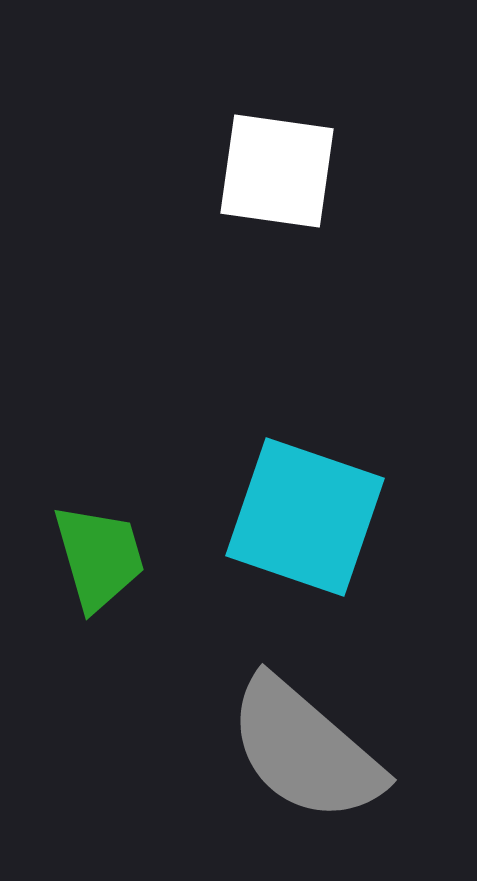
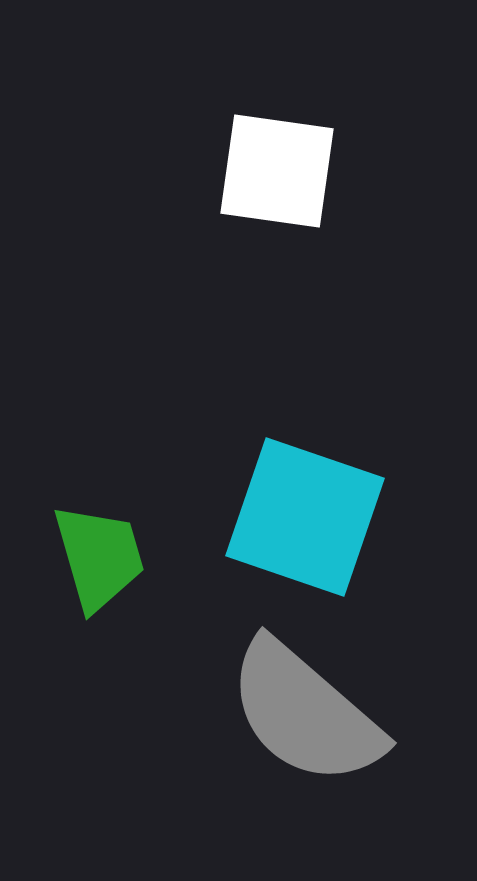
gray semicircle: moved 37 px up
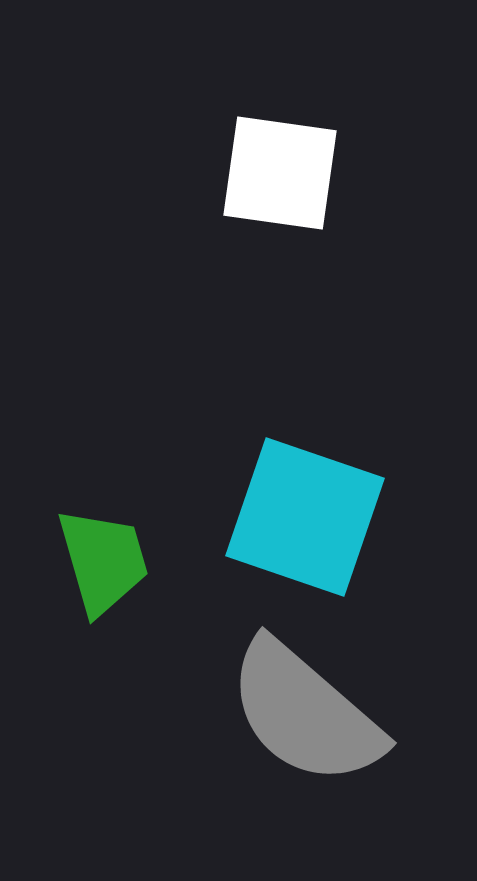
white square: moved 3 px right, 2 px down
green trapezoid: moved 4 px right, 4 px down
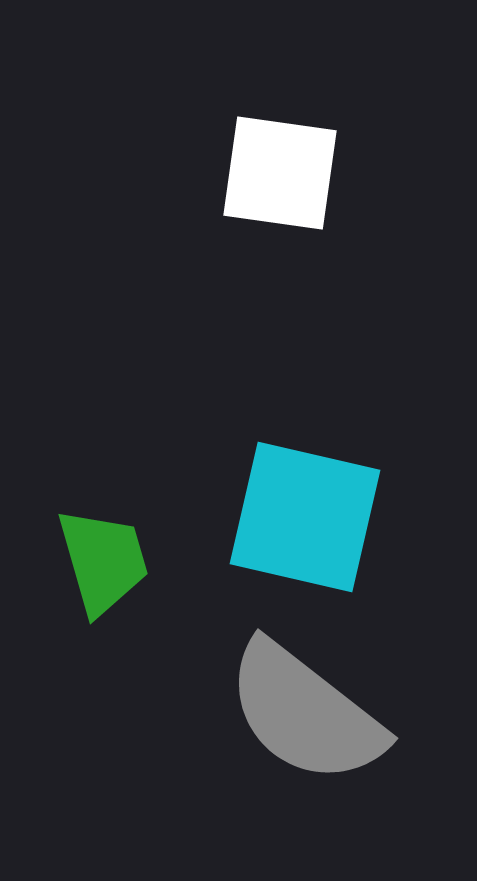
cyan square: rotated 6 degrees counterclockwise
gray semicircle: rotated 3 degrees counterclockwise
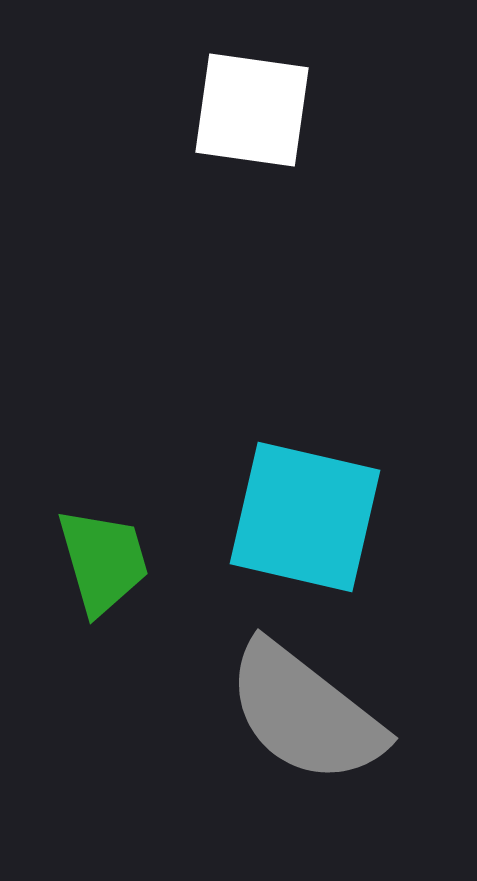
white square: moved 28 px left, 63 px up
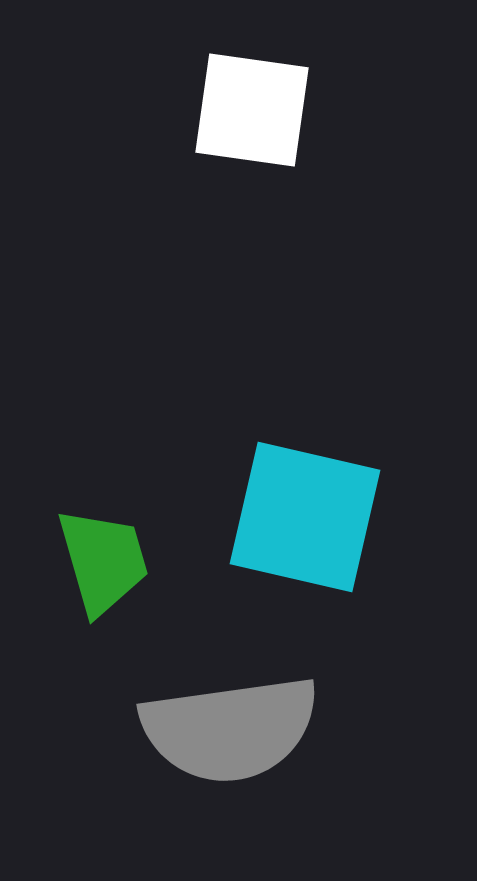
gray semicircle: moved 75 px left, 16 px down; rotated 46 degrees counterclockwise
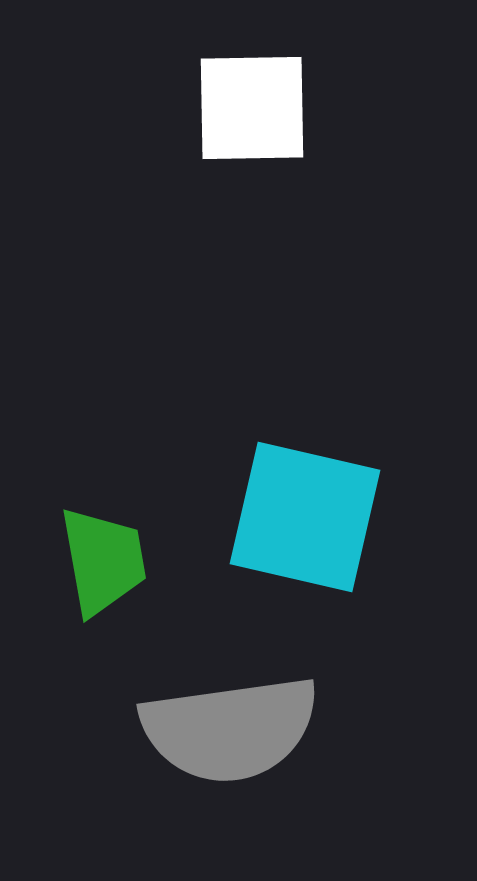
white square: moved 2 px up; rotated 9 degrees counterclockwise
green trapezoid: rotated 6 degrees clockwise
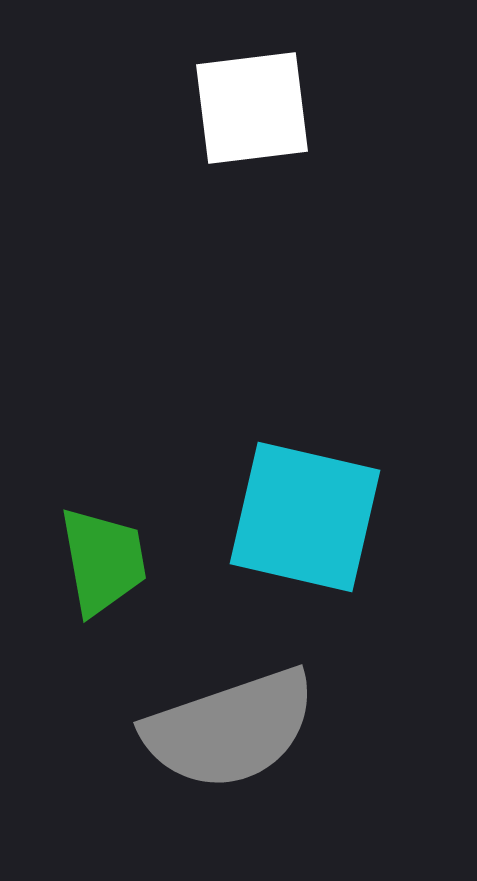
white square: rotated 6 degrees counterclockwise
gray semicircle: rotated 11 degrees counterclockwise
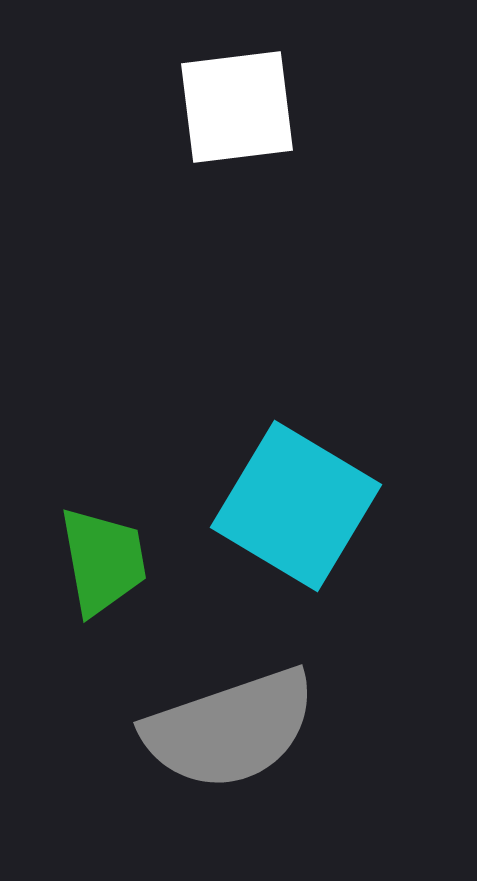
white square: moved 15 px left, 1 px up
cyan square: moved 9 px left, 11 px up; rotated 18 degrees clockwise
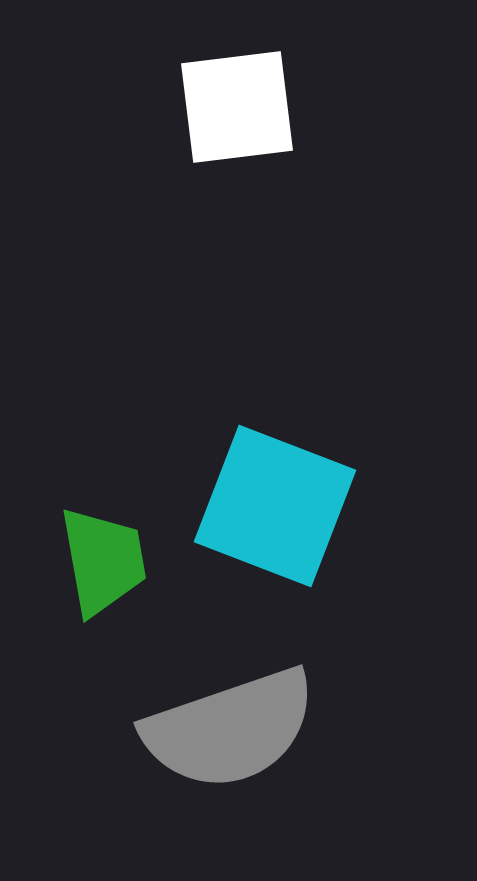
cyan square: moved 21 px left; rotated 10 degrees counterclockwise
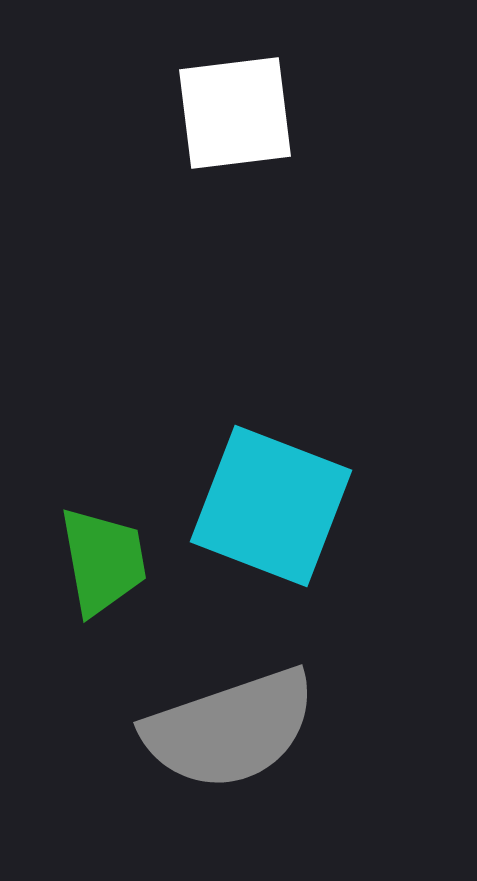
white square: moved 2 px left, 6 px down
cyan square: moved 4 px left
